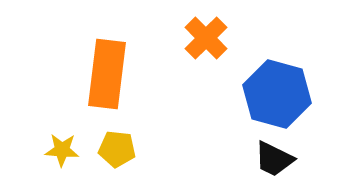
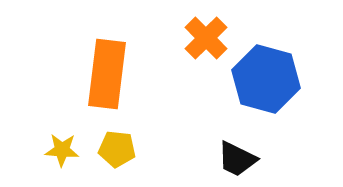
blue hexagon: moved 11 px left, 15 px up
black trapezoid: moved 37 px left
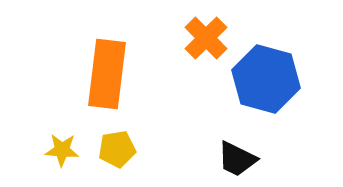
yellow pentagon: rotated 15 degrees counterclockwise
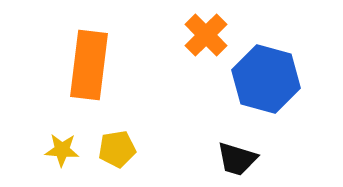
orange cross: moved 3 px up
orange rectangle: moved 18 px left, 9 px up
black trapezoid: rotated 9 degrees counterclockwise
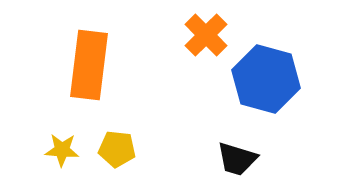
yellow pentagon: rotated 15 degrees clockwise
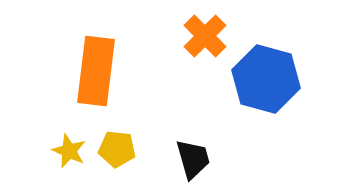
orange cross: moved 1 px left, 1 px down
orange rectangle: moved 7 px right, 6 px down
yellow star: moved 7 px right, 1 px down; rotated 20 degrees clockwise
black trapezoid: moved 44 px left; rotated 123 degrees counterclockwise
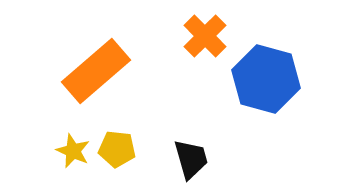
orange rectangle: rotated 42 degrees clockwise
yellow star: moved 4 px right
black trapezoid: moved 2 px left
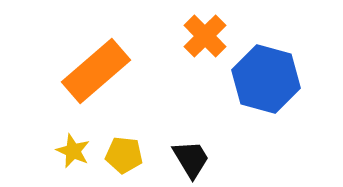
yellow pentagon: moved 7 px right, 6 px down
black trapezoid: rotated 15 degrees counterclockwise
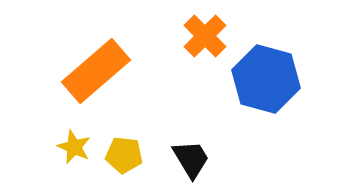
yellow star: moved 1 px right, 4 px up
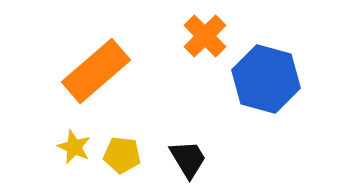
yellow pentagon: moved 2 px left
black trapezoid: moved 3 px left
